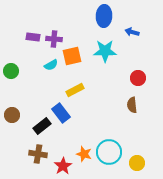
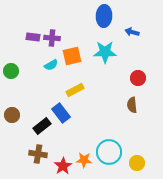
purple cross: moved 2 px left, 1 px up
cyan star: moved 1 px down
orange star: moved 6 px down; rotated 14 degrees counterclockwise
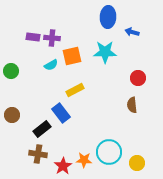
blue ellipse: moved 4 px right, 1 px down
black rectangle: moved 3 px down
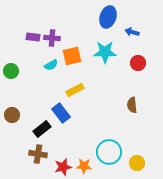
blue ellipse: rotated 15 degrees clockwise
red circle: moved 15 px up
orange star: moved 6 px down
red star: moved 1 px down; rotated 18 degrees clockwise
